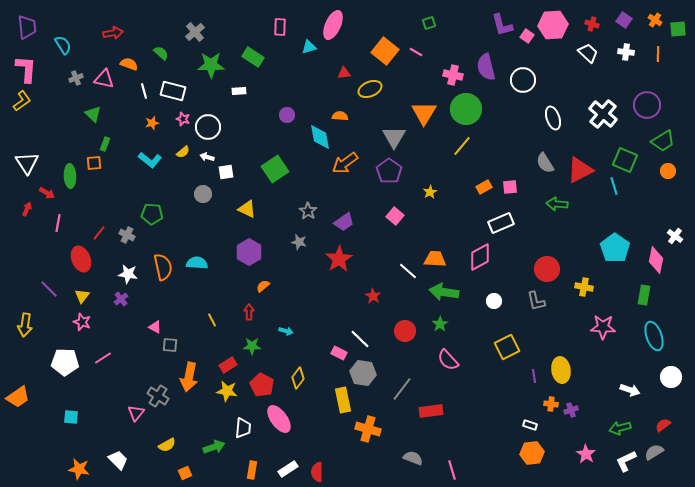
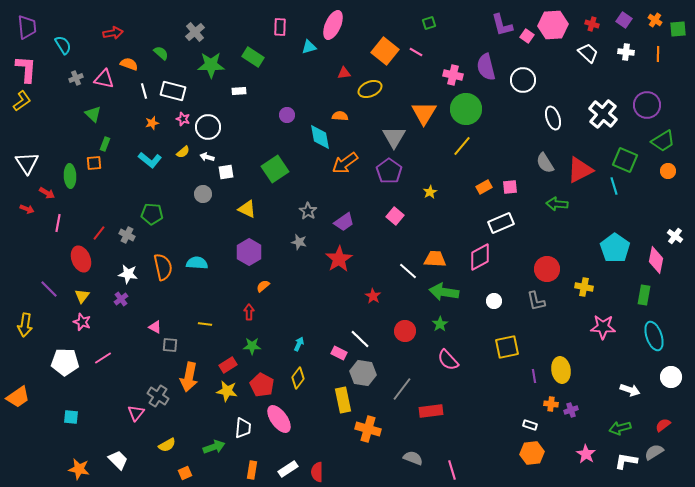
red arrow at (27, 209): rotated 88 degrees clockwise
yellow line at (212, 320): moved 7 px left, 4 px down; rotated 56 degrees counterclockwise
cyan arrow at (286, 331): moved 13 px right, 13 px down; rotated 80 degrees counterclockwise
yellow square at (507, 347): rotated 15 degrees clockwise
white L-shape at (626, 461): rotated 35 degrees clockwise
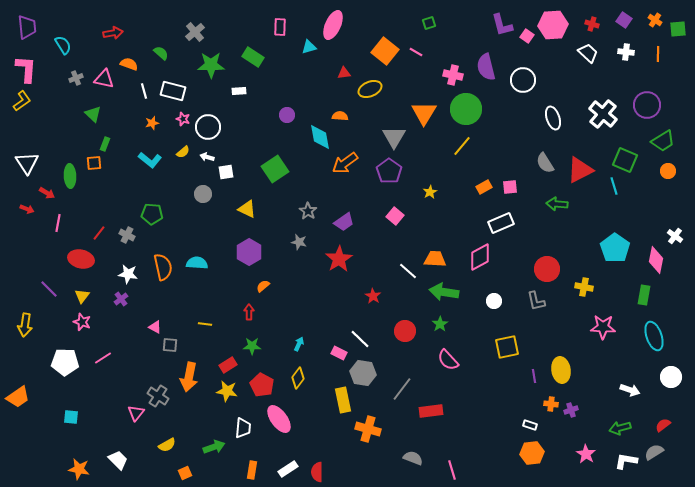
red ellipse at (81, 259): rotated 55 degrees counterclockwise
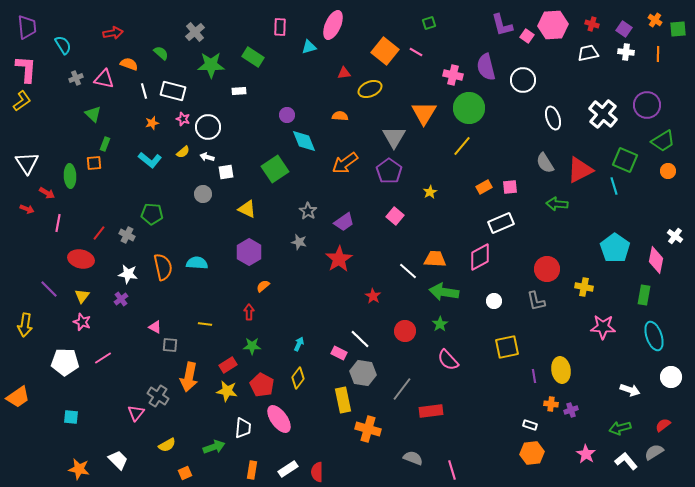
purple square at (624, 20): moved 9 px down
white trapezoid at (588, 53): rotated 55 degrees counterclockwise
green circle at (466, 109): moved 3 px right, 1 px up
cyan diamond at (320, 137): moved 16 px left, 4 px down; rotated 12 degrees counterclockwise
white L-shape at (626, 461): rotated 40 degrees clockwise
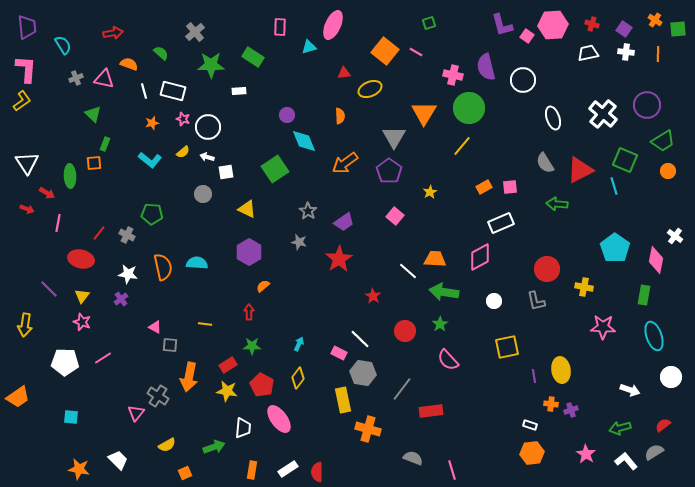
orange semicircle at (340, 116): rotated 84 degrees clockwise
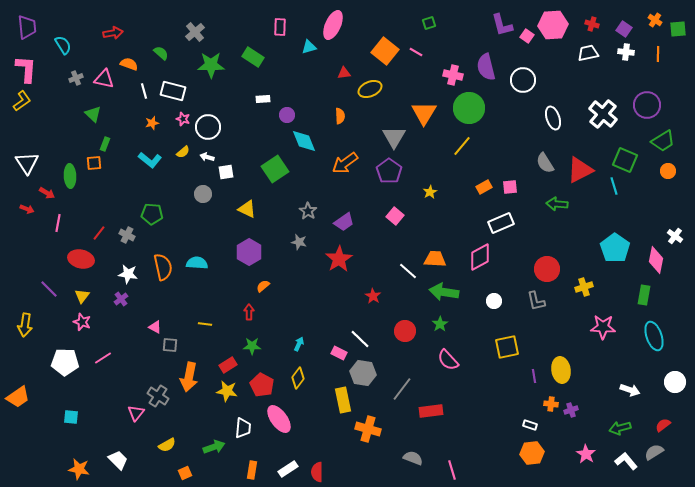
white rectangle at (239, 91): moved 24 px right, 8 px down
yellow cross at (584, 287): rotated 30 degrees counterclockwise
white circle at (671, 377): moved 4 px right, 5 px down
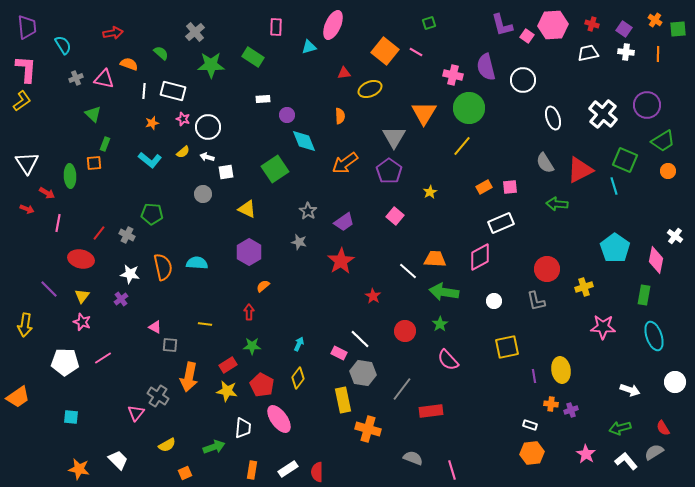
pink rectangle at (280, 27): moved 4 px left
white line at (144, 91): rotated 21 degrees clockwise
red star at (339, 259): moved 2 px right, 2 px down
white star at (128, 274): moved 2 px right
red semicircle at (663, 425): moved 3 px down; rotated 84 degrees counterclockwise
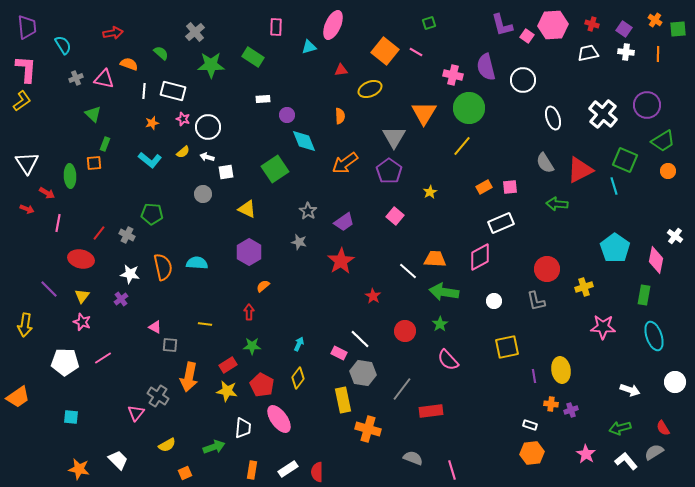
red triangle at (344, 73): moved 3 px left, 3 px up
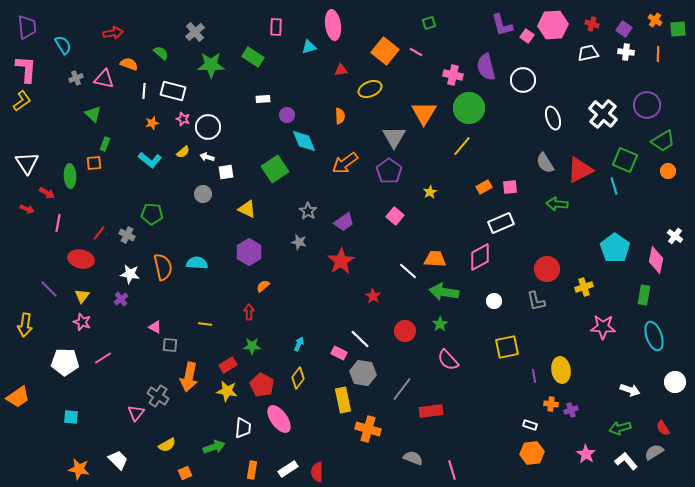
pink ellipse at (333, 25): rotated 32 degrees counterclockwise
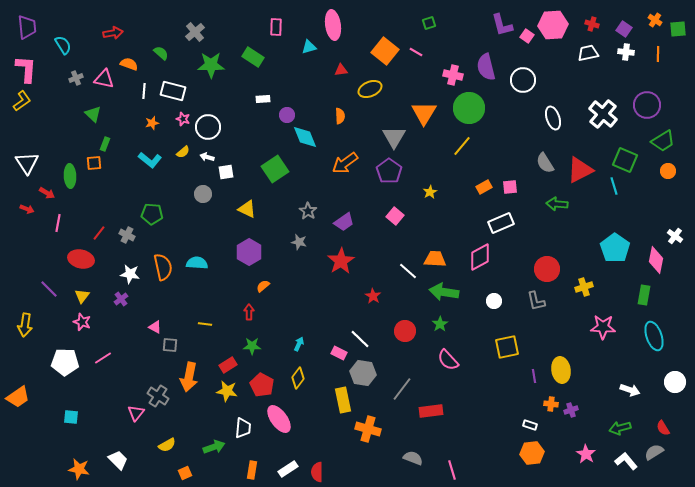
cyan diamond at (304, 141): moved 1 px right, 4 px up
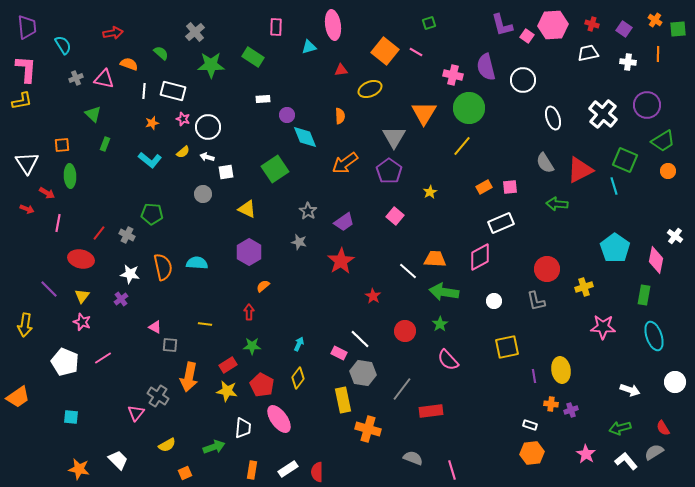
white cross at (626, 52): moved 2 px right, 10 px down
yellow L-shape at (22, 101): rotated 25 degrees clockwise
orange square at (94, 163): moved 32 px left, 18 px up
white pentagon at (65, 362): rotated 20 degrees clockwise
